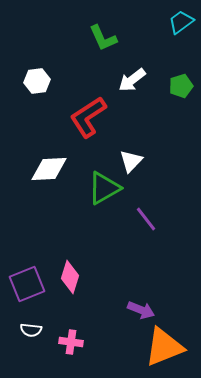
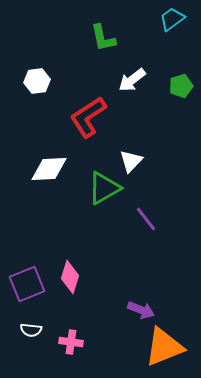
cyan trapezoid: moved 9 px left, 3 px up
green L-shape: rotated 12 degrees clockwise
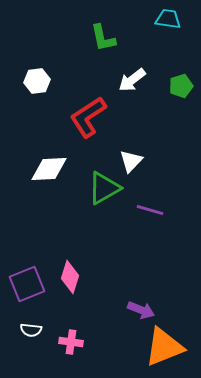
cyan trapezoid: moved 4 px left; rotated 44 degrees clockwise
purple line: moved 4 px right, 9 px up; rotated 36 degrees counterclockwise
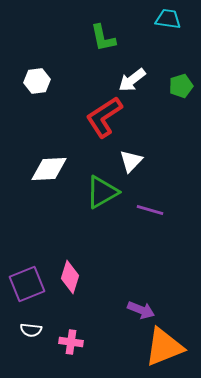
red L-shape: moved 16 px right
green triangle: moved 2 px left, 4 px down
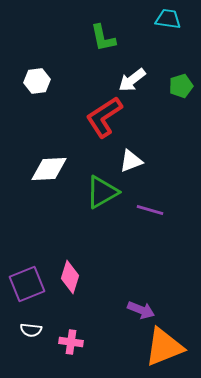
white triangle: rotated 25 degrees clockwise
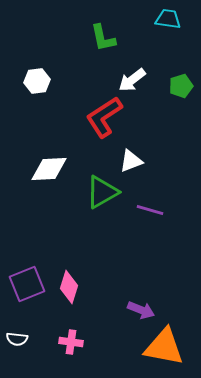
pink diamond: moved 1 px left, 10 px down
white semicircle: moved 14 px left, 9 px down
orange triangle: rotated 33 degrees clockwise
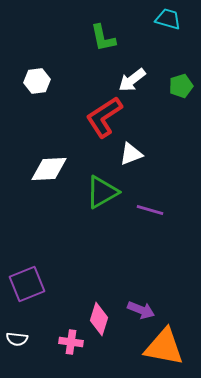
cyan trapezoid: rotated 8 degrees clockwise
white triangle: moved 7 px up
pink diamond: moved 30 px right, 32 px down
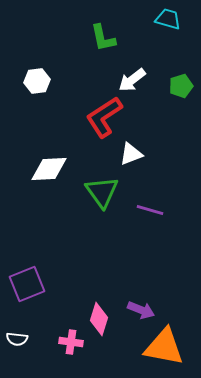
green triangle: rotated 36 degrees counterclockwise
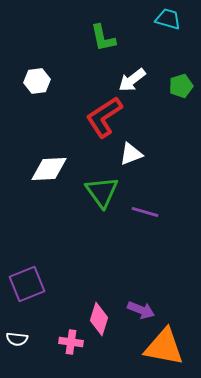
purple line: moved 5 px left, 2 px down
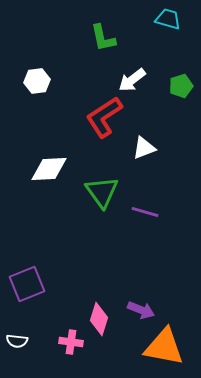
white triangle: moved 13 px right, 6 px up
white semicircle: moved 2 px down
